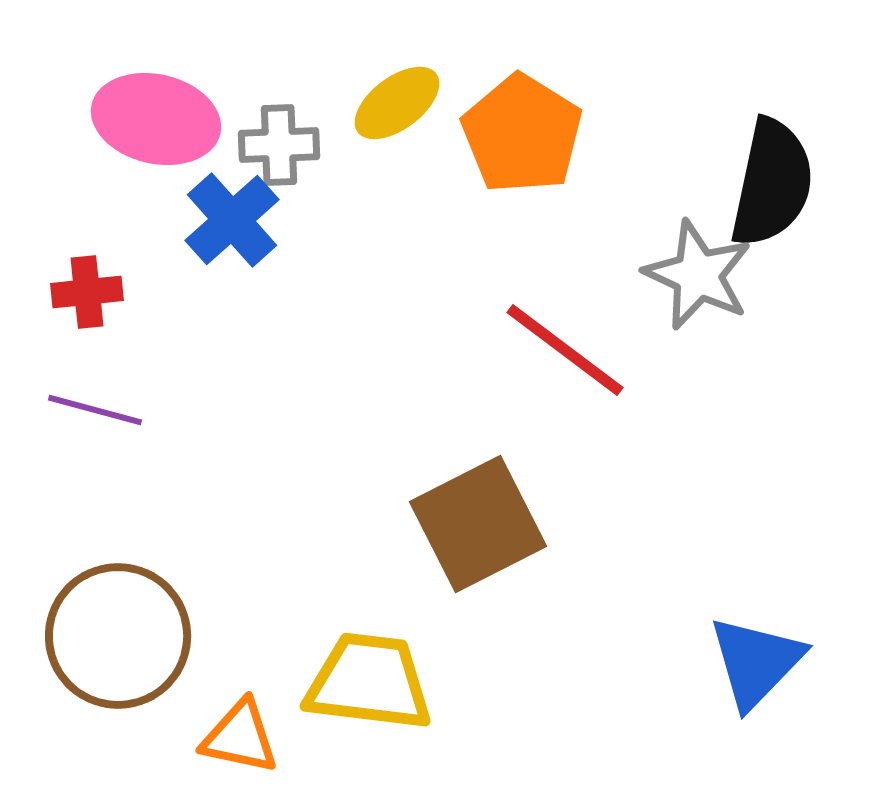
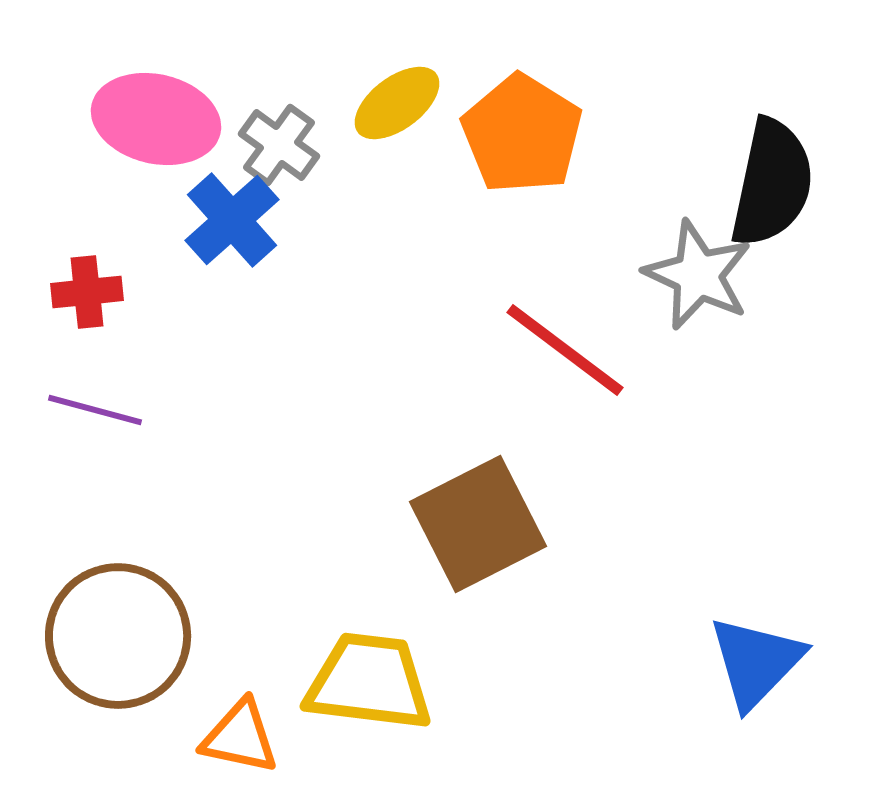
gray cross: rotated 38 degrees clockwise
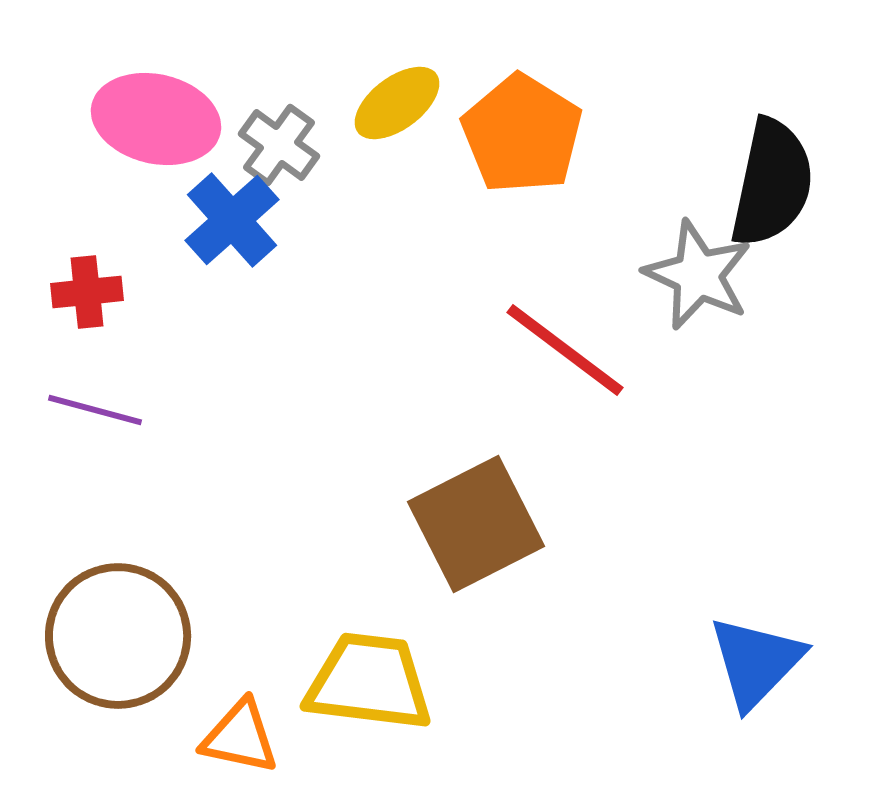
brown square: moved 2 px left
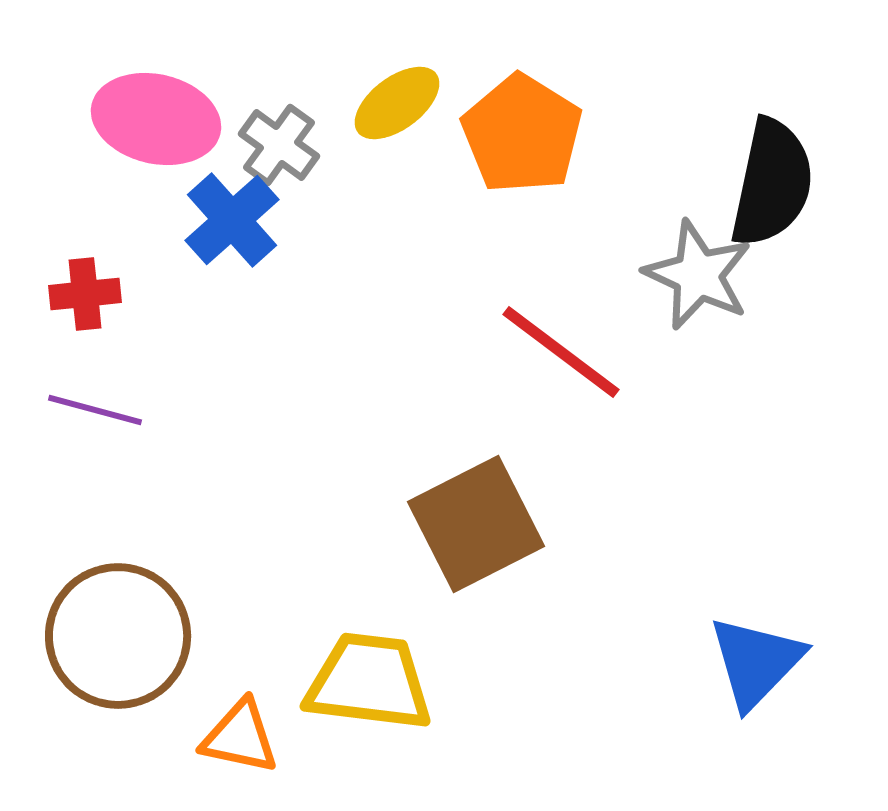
red cross: moved 2 px left, 2 px down
red line: moved 4 px left, 2 px down
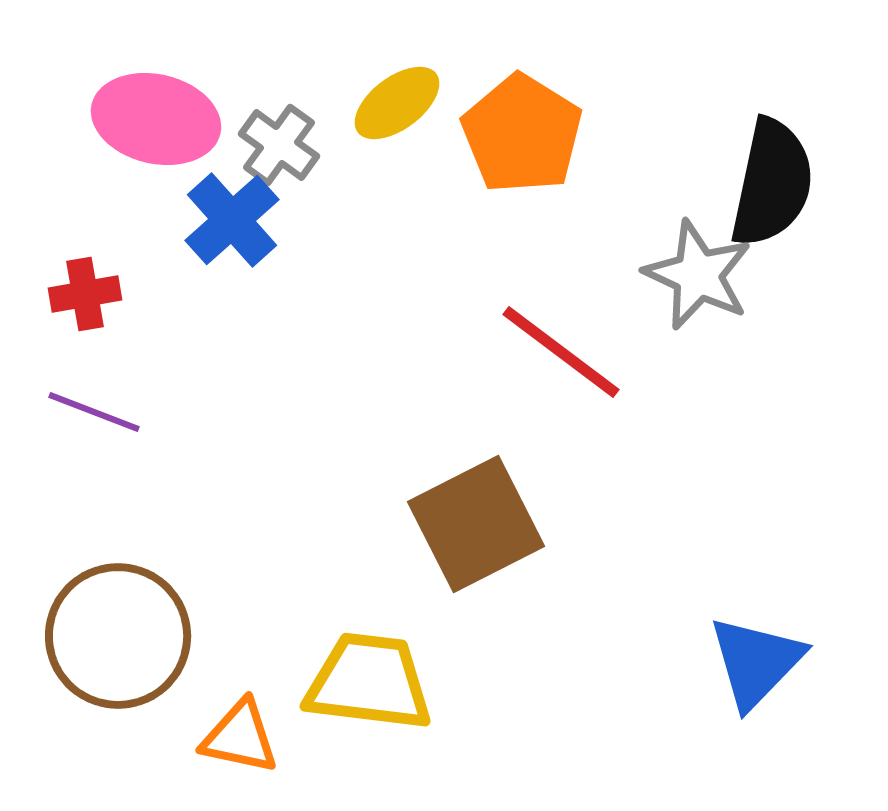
red cross: rotated 4 degrees counterclockwise
purple line: moved 1 px left, 2 px down; rotated 6 degrees clockwise
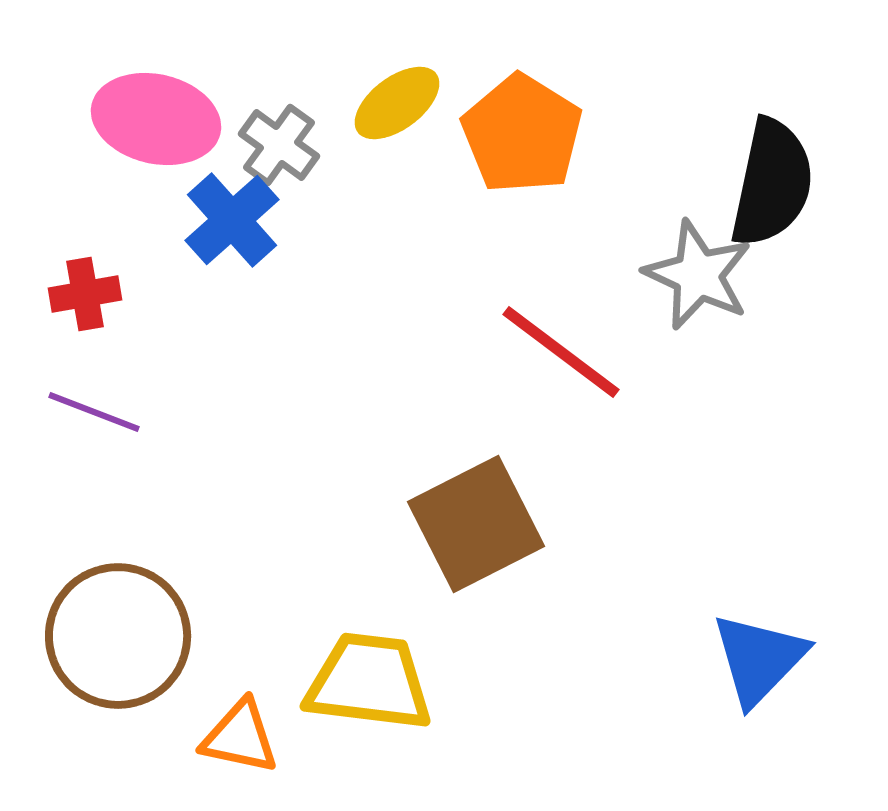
blue triangle: moved 3 px right, 3 px up
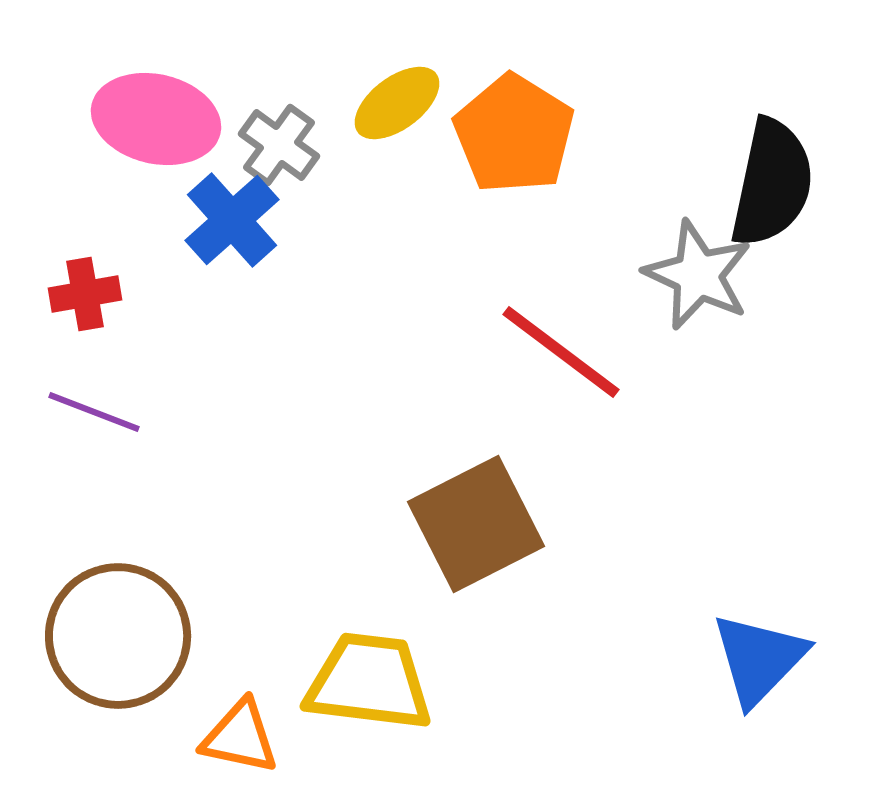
orange pentagon: moved 8 px left
